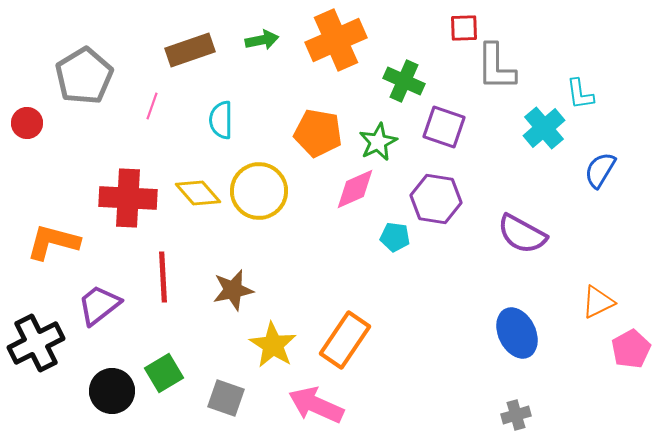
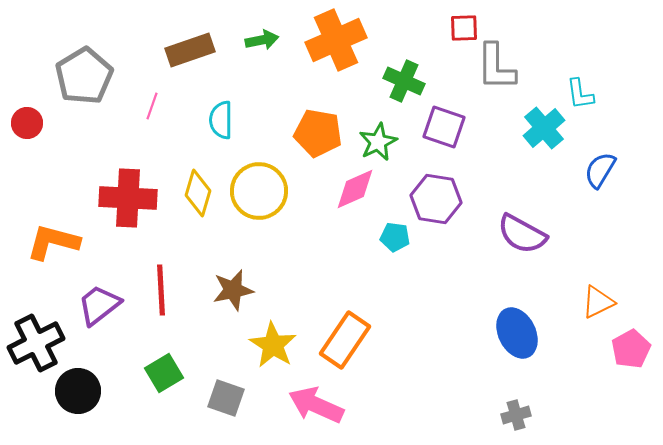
yellow diamond: rotated 57 degrees clockwise
red line: moved 2 px left, 13 px down
black circle: moved 34 px left
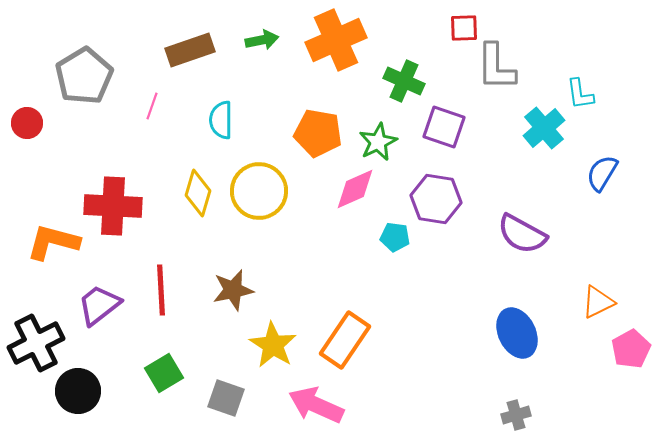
blue semicircle: moved 2 px right, 3 px down
red cross: moved 15 px left, 8 px down
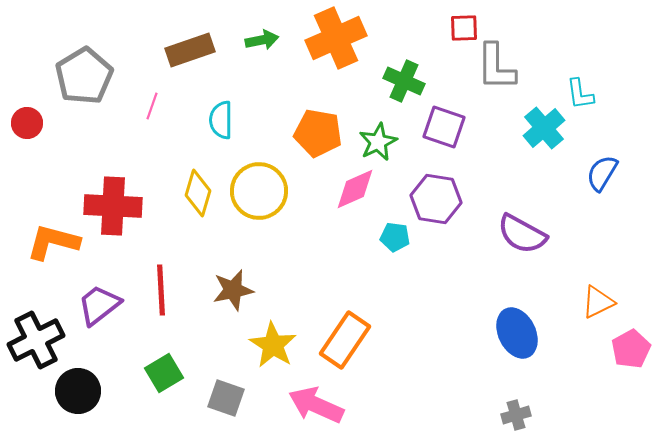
orange cross: moved 2 px up
black cross: moved 3 px up
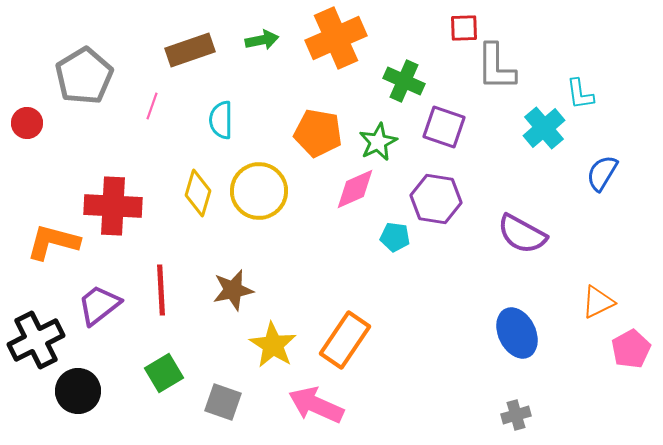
gray square: moved 3 px left, 4 px down
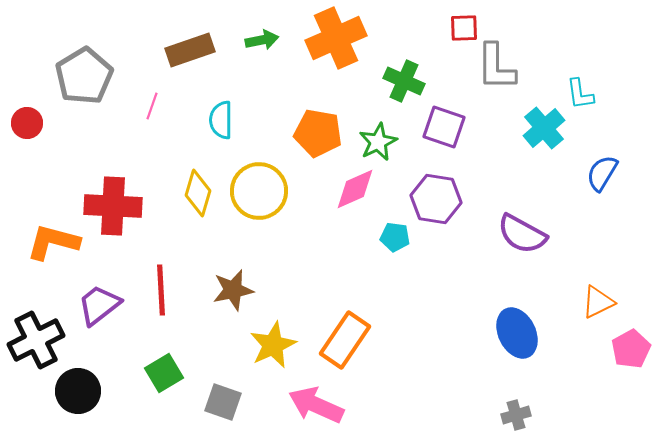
yellow star: rotated 15 degrees clockwise
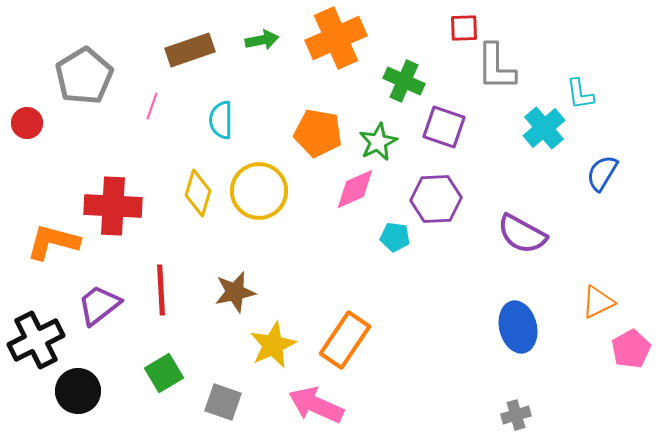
purple hexagon: rotated 12 degrees counterclockwise
brown star: moved 2 px right, 2 px down
blue ellipse: moved 1 px right, 6 px up; rotated 12 degrees clockwise
